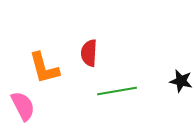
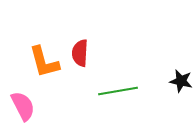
red semicircle: moved 9 px left
orange L-shape: moved 6 px up
green line: moved 1 px right
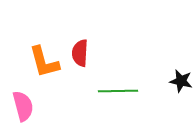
green line: rotated 9 degrees clockwise
pink semicircle: rotated 12 degrees clockwise
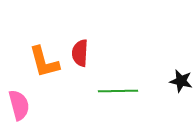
pink semicircle: moved 4 px left, 1 px up
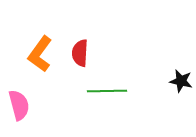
orange L-shape: moved 4 px left, 8 px up; rotated 51 degrees clockwise
green line: moved 11 px left
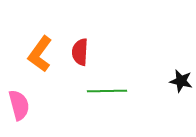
red semicircle: moved 1 px up
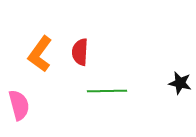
black star: moved 1 px left, 2 px down
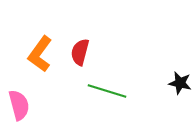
red semicircle: rotated 12 degrees clockwise
green line: rotated 18 degrees clockwise
